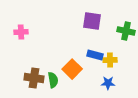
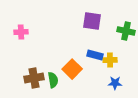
brown cross: rotated 18 degrees counterclockwise
blue star: moved 7 px right
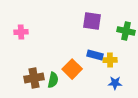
green semicircle: rotated 21 degrees clockwise
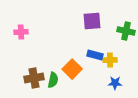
purple square: rotated 12 degrees counterclockwise
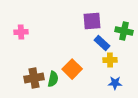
green cross: moved 2 px left
blue rectangle: moved 7 px right, 12 px up; rotated 28 degrees clockwise
green semicircle: moved 1 px up
